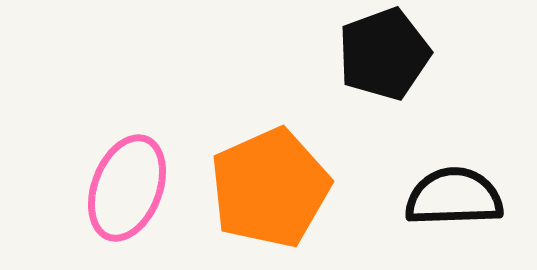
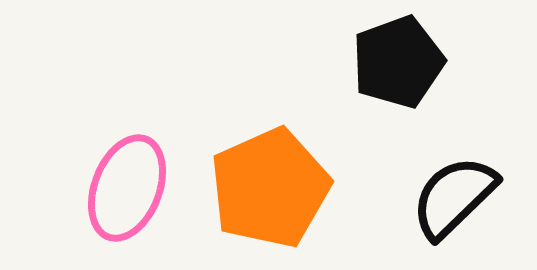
black pentagon: moved 14 px right, 8 px down
black semicircle: rotated 42 degrees counterclockwise
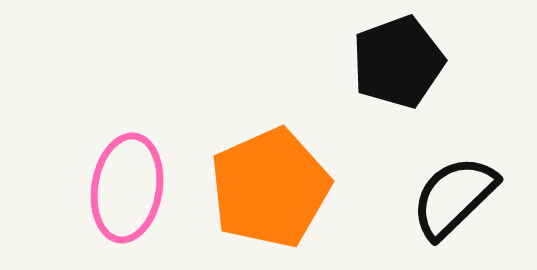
pink ellipse: rotated 12 degrees counterclockwise
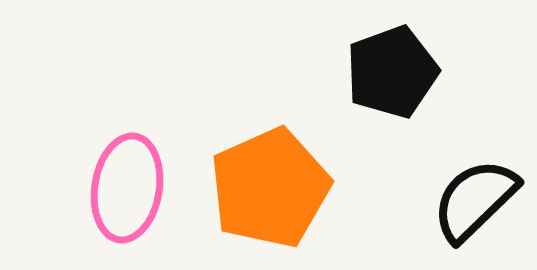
black pentagon: moved 6 px left, 10 px down
black semicircle: moved 21 px right, 3 px down
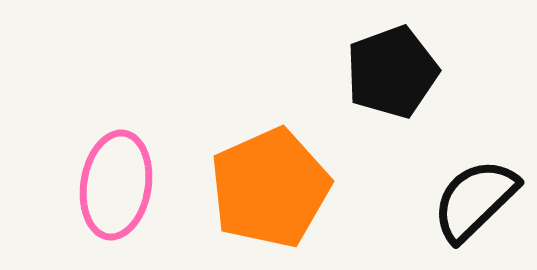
pink ellipse: moved 11 px left, 3 px up
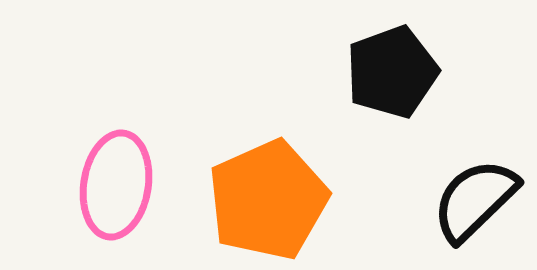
orange pentagon: moved 2 px left, 12 px down
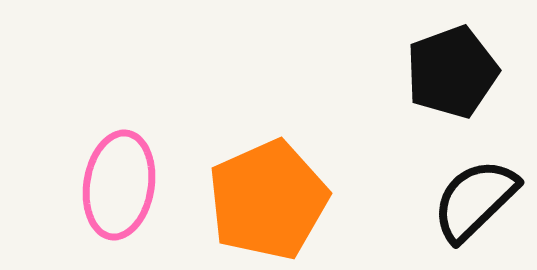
black pentagon: moved 60 px right
pink ellipse: moved 3 px right
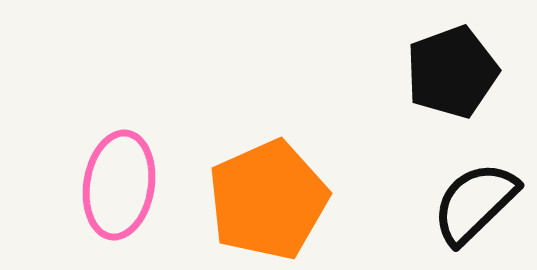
black semicircle: moved 3 px down
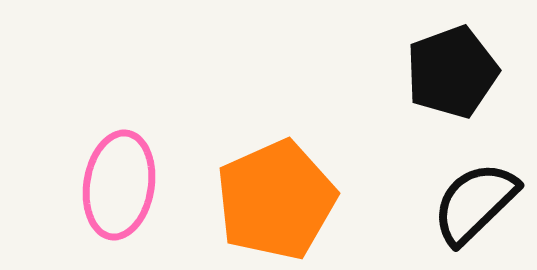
orange pentagon: moved 8 px right
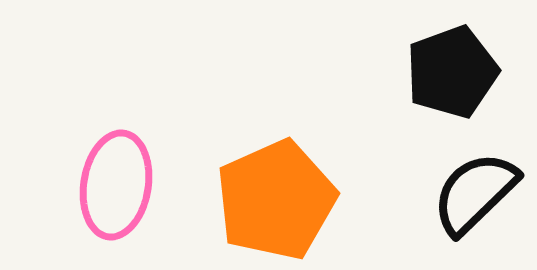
pink ellipse: moved 3 px left
black semicircle: moved 10 px up
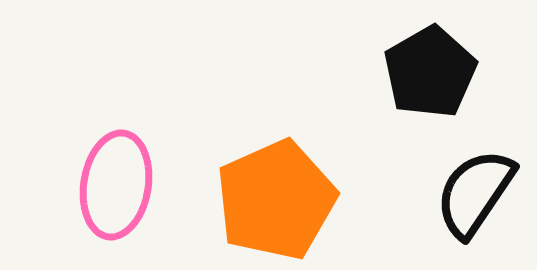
black pentagon: moved 22 px left; rotated 10 degrees counterclockwise
black semicircle: rotated 12 degrees counterclockwise
